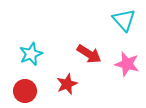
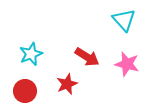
red arrow: moved 2 px left, 3 px down
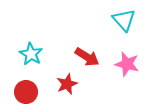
cyan star: rotated 20 degrees counterclockwise
red circle: moved 1 px right, 1 px down
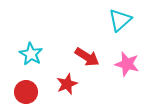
cyan triangle: moved 4 px left; rotated 30 degrees clockwise
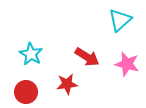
red star: rotated 15 degrees clockwise
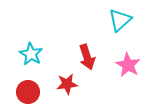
red arrow: rotated 40 degrees clockwise
pink star: moved 1 px right, 1 px down; rotated 15 degrees clockwise
red circle: moved 2 px right
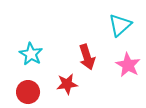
cyan triangle: moved 5 px down
